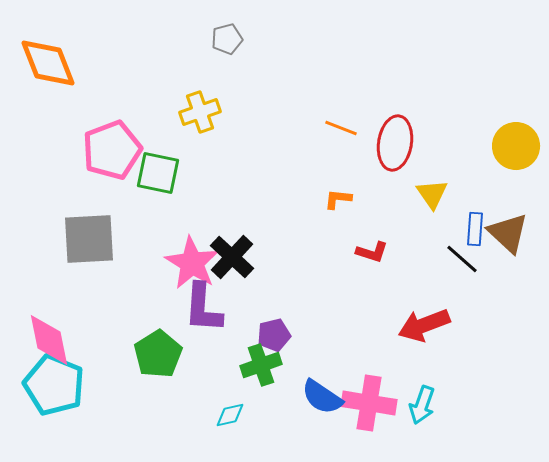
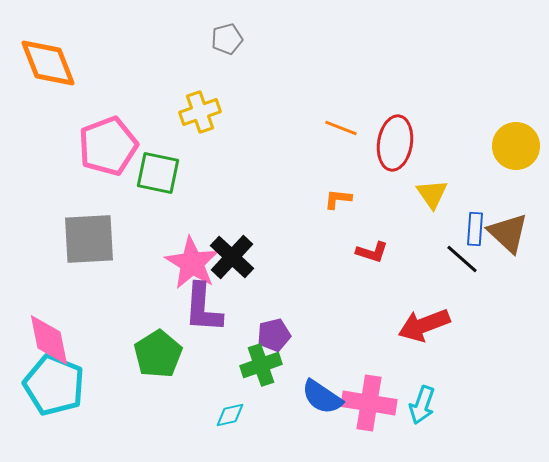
pink pentagon: moved 4 px left, 4 px up
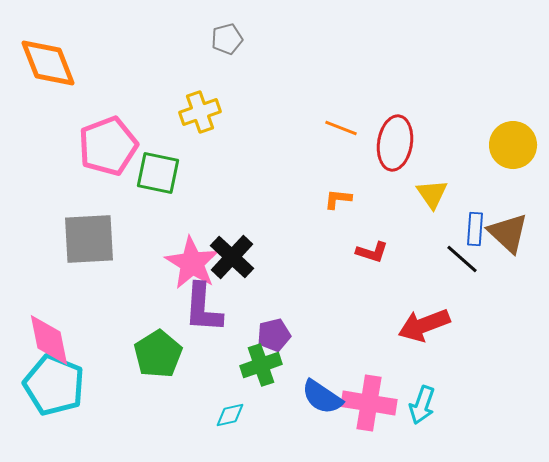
yellow circle: moved 3 px left, 1 px up
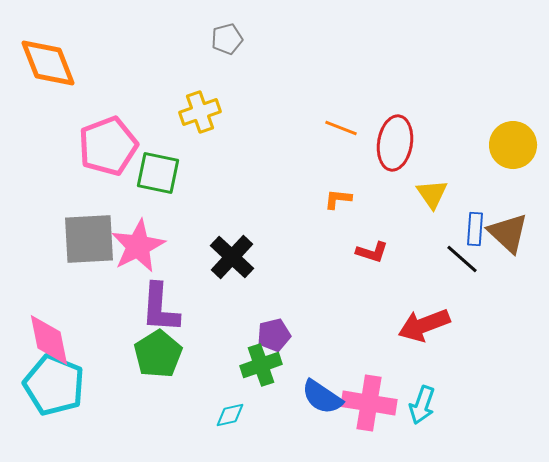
pink star: moved 54 px left, 17 px up; rotated 14 degrees clockwise
purple L-shape: moved 43 px left
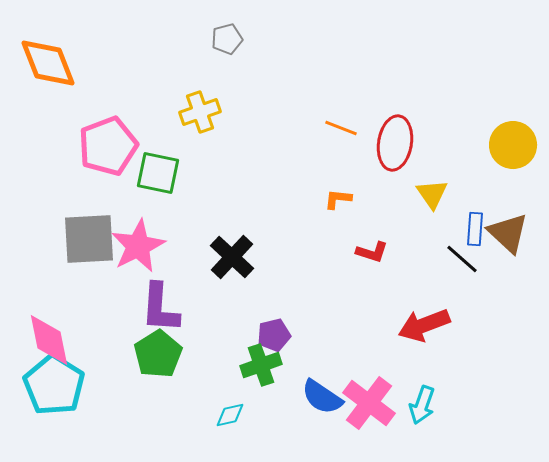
cyan pentagon: rotated 10 degrees clockwise
pink cross: rotated 28 degrees clockwise
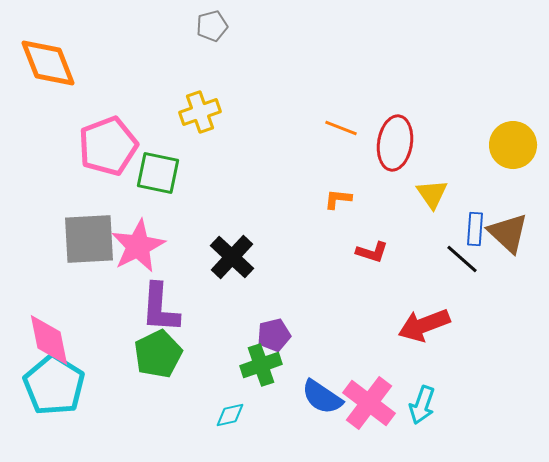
gray pentagon: moved 15 px left, 13 px up
green pentagon: rotated 6 degrees clockwise
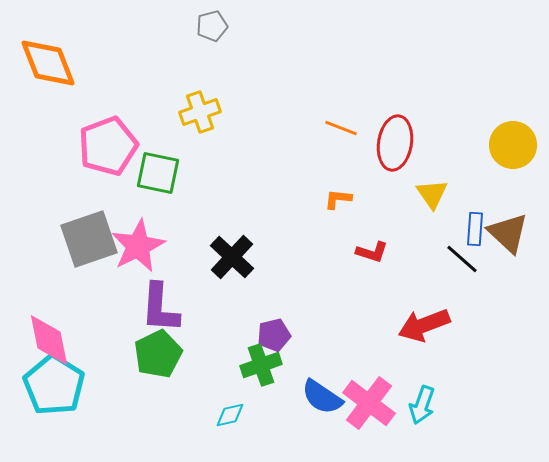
gray square: rotated 16 degrees counterclockwise
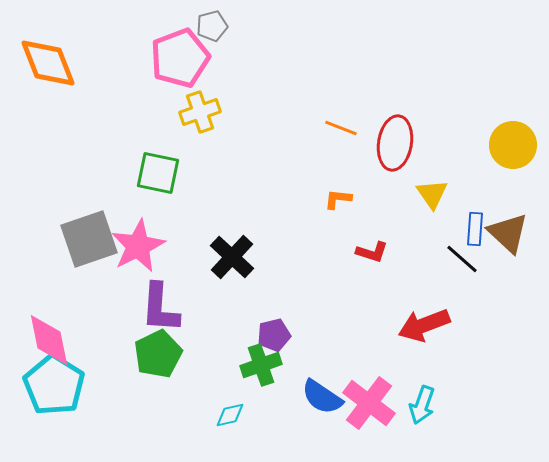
pink pentagon: moved 72 px right, 88 px up
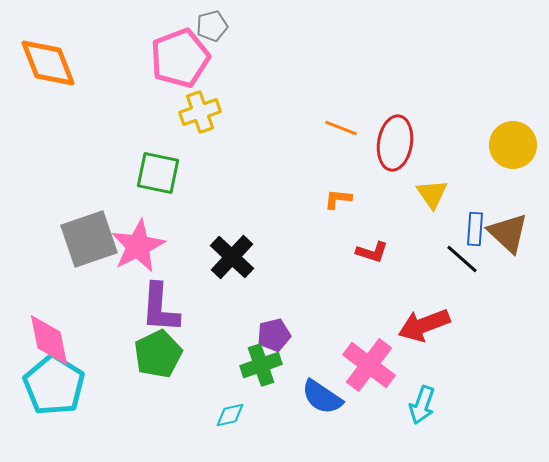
pink cross: moved 38 px up
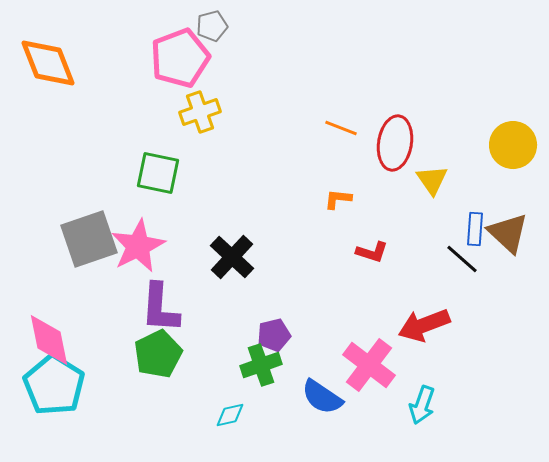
yellow triangle: moved 14 px up
